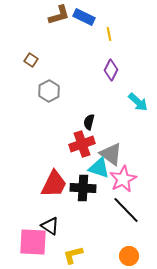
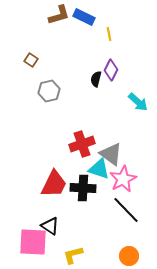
gray hexagon: rotated 15 degrees clockwise
black semicircle: moved 7 px right, 43 px up
cyan triangle: moved 1 px down
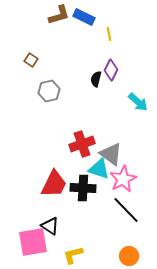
pink square: rotated 12 degrees counterclockwise
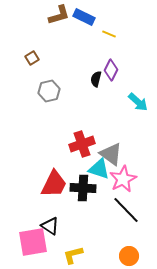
yellow line: rotated 56 degrees counterclockwise
brown square: moved 1 px right, 2 px up; rotated 24 degrees clockwise
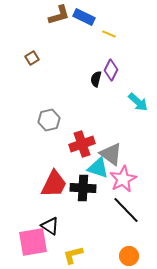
gray hexagon: moved 29 px down
cyan triangle: moved 1 px left, 1 px up
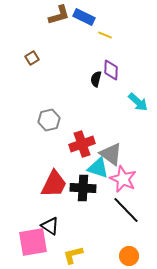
yellow line: moved 4 px left, 1 px down
purple diamond: rotated 25 degrees counterclockwise
pink star: rotated 20 degrees counterclockwise
